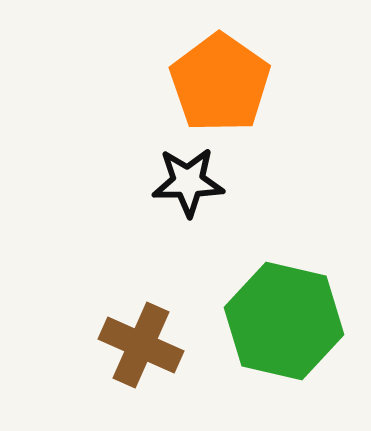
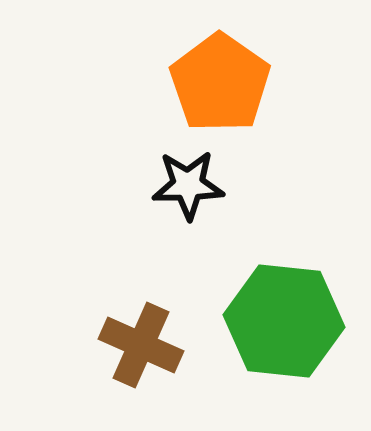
black star: moved 3 px down
green hexagon: rotated 7 degrees counterclockwise
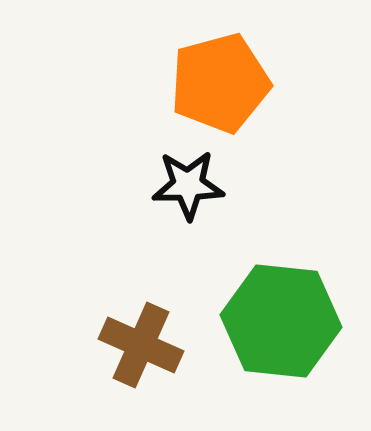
orange pentagon: rotated 22 degrees clockwise
green hexagon: moved 3 px left
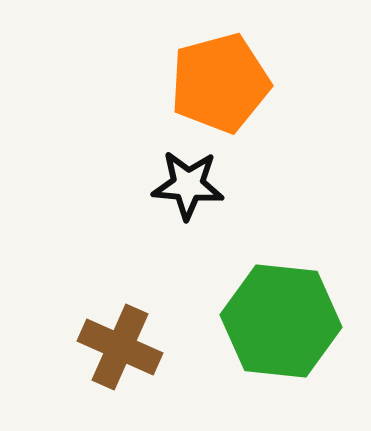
black star: rotated 6 degrees clockwise
brown cross: moved 21 px left, 2 px down
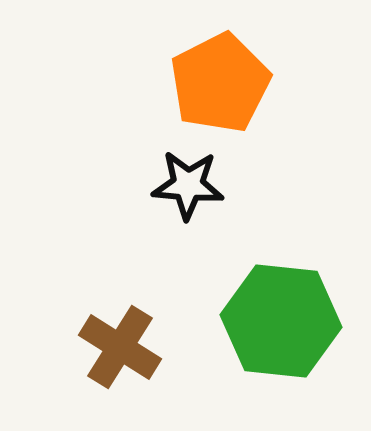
orange pentagon: rotated 12 degrees counterclockwise
brown cross: rotated 8 degrees clockwise
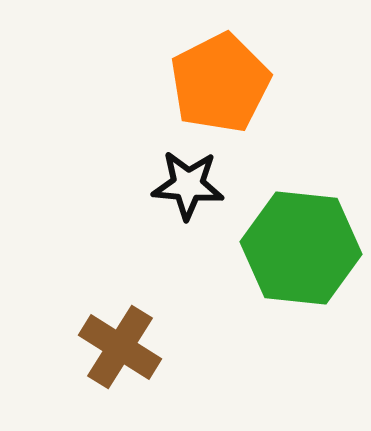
green hexagon: moved 20 px right, 73 px up
